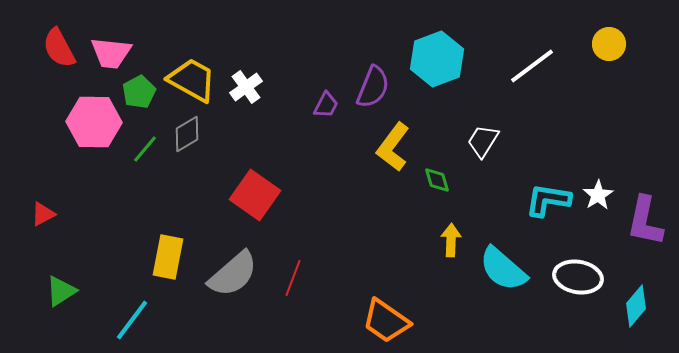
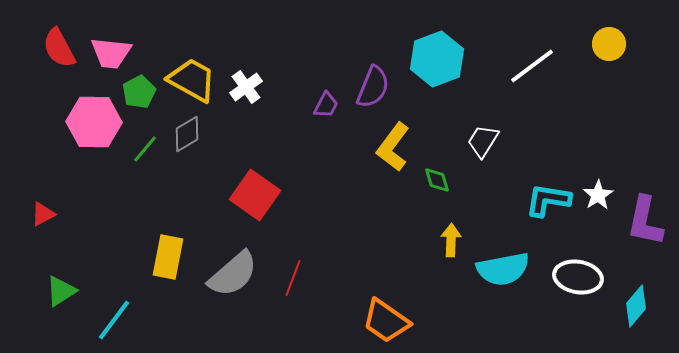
cyan semicircle: rotated 52 degrees counterclockwise
cyan line: moved 18 px left
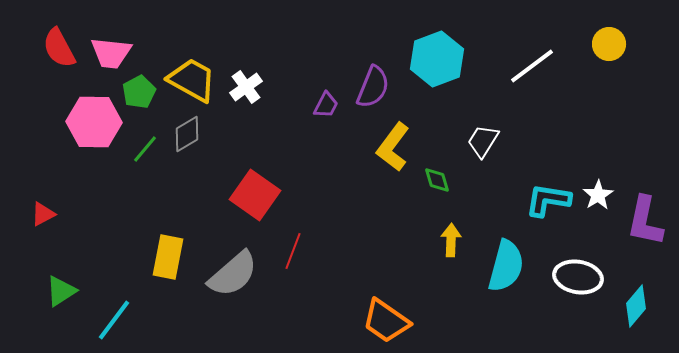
cyan semicircle: moved 3 px right, 3 px up; rotated 64 degrees counterclockwise
red line: moved 27 px up
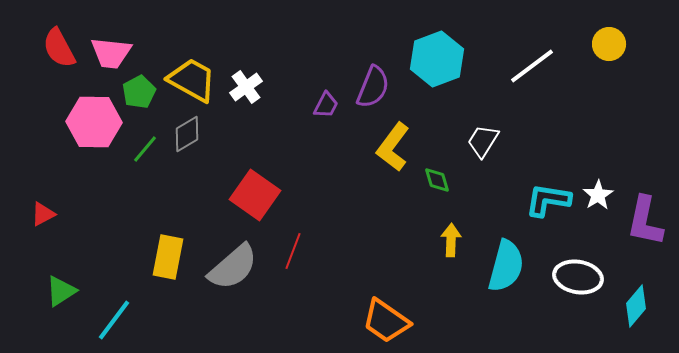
gray semicircle: moved 7 px up
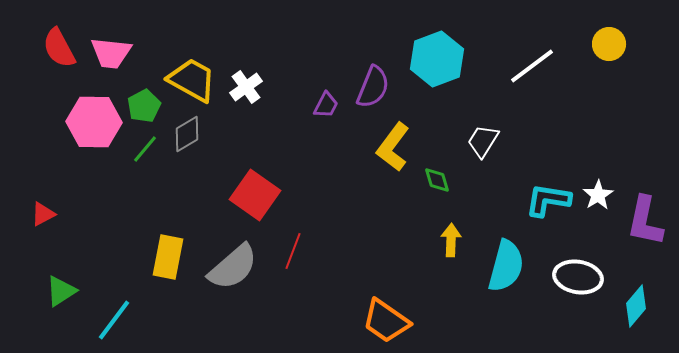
green pentagon: moved 5 px right, 14 px down
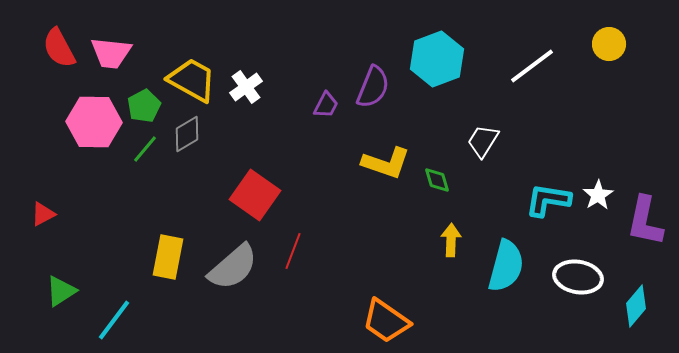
yellow L-shape: moved 7 px left, 16 px down; rotated 108 degrees counterclockwise
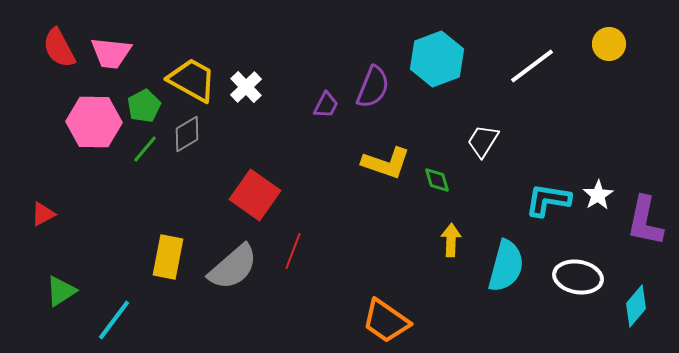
white cross: rotated 8 degrees counterclockwise
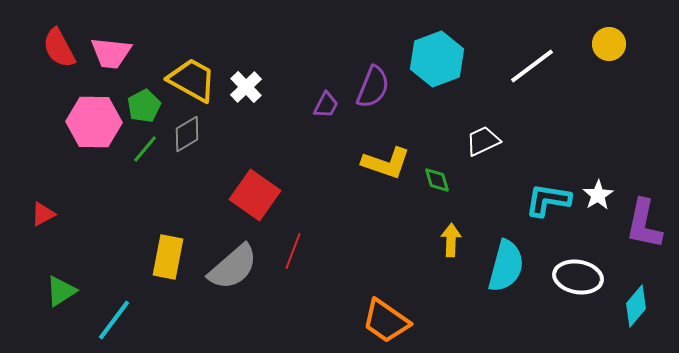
white trapezoid: rotated 33 degrees clockwise
purple L-shape: moved 1 px left, 3 px down
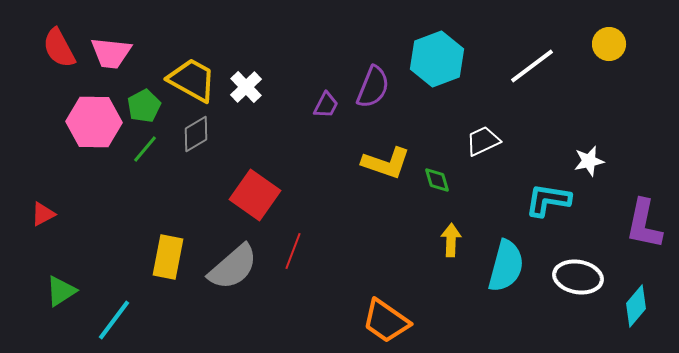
gray diamond: moved 9 px right
white star: moved 9 px left, 34 px up; rotated 20 degrees clockwise
